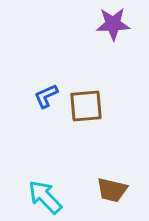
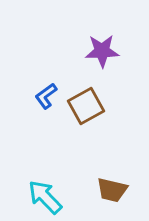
purple star: moved 11 px left, 27 px down
blue L-shape: rotated 12 degrees counterclockwise
brown square: rotated 24 degrees counterclockwise
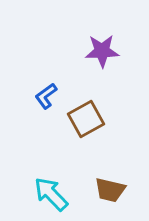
brown square: moved 13 px down
brown trapezoid: moved 2 px left
cyan arrow: moved 6 px right, 3 px up
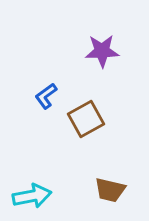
cyan arrow: moved 19 px left, 2 px down; rotated 123 degrees clockwise
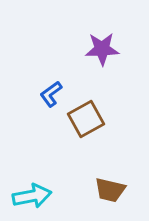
purple star: moved 2 px up
blue L-shape: moved 5 px right, 2 px up
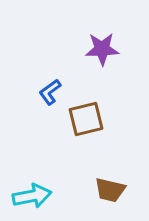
blue L-shape: moved 1 px left, 2 px up
brown square: rotated 15 degrees clockwise
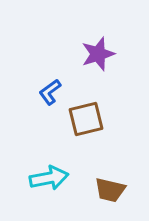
purple star: moved 4 px left, 5 px down; rotated 16 degrees counterclockwise
cyan arrow: moved 17 px right, 18 px up
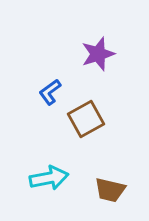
brown square: rotated 15 degrees counterclockwise
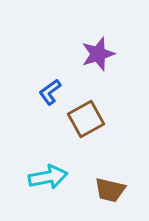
cyan arrow: moved 1 px left, 1 px up
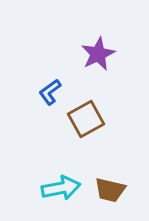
purple star: rotated 8 degrees counterclockwise
cyan arrow: moved 13 px right, 11 px down
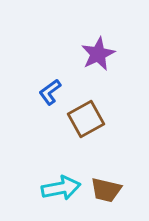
brown trapezoid: moved 4 px left
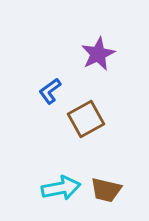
blue L-shape: moved 1 px up
